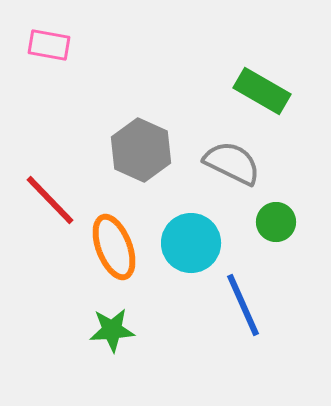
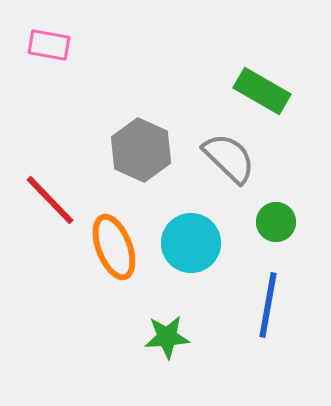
gray semicircle: moved 3 px left, 5 px up; rotated 18 degrees clockwise
blue line: moved 25 px right; rotated 34 degrees clockwise
green star: moved 55 px right, 7 px down
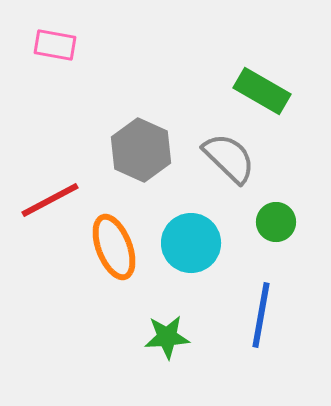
pink rectangle: moved 6 px right
red line: rotated 74 degrees counterclockwise
blue line: moved 7 px left, 10 px down
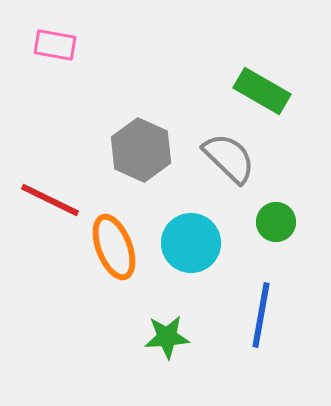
red line: rotated 54 degrees clockwise
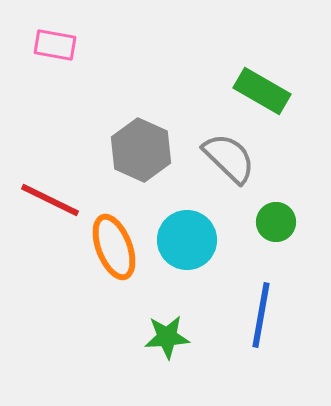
cyan circle: moved 4 px left, 3 px up
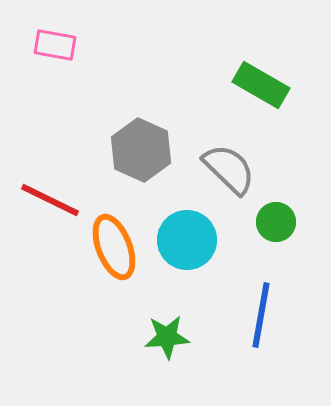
green rectangle: moved 1 px left, 6 px up
gray semicircle: moved 11 px down
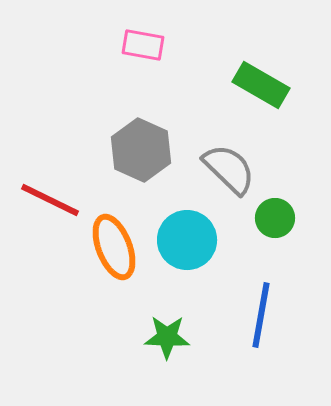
pink rectangle: moved 88 px right
green circle: moved 1 px left, 4 px up
green star: rotated 6 degrees clockwise
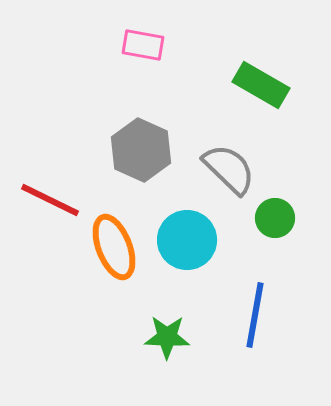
blue line: moved 6 px left
